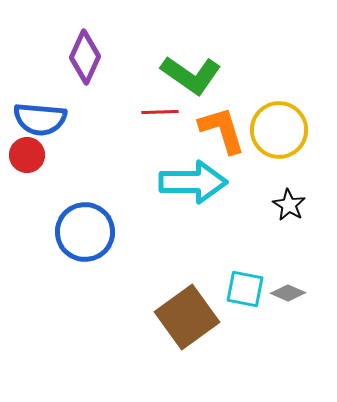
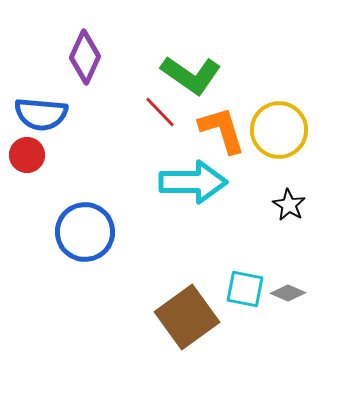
red line: rotated 48 degrees clockwise
blue semicircle: moved 1 px right, 5 px up
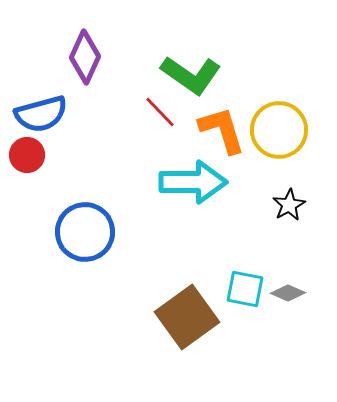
blue semicircle: rotated 20 degrees counterclockwise
black star: rotated 12 degrees clockwise
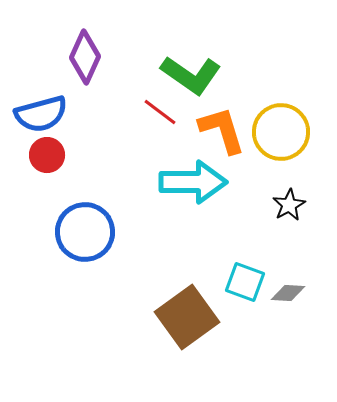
red line: rotated 9 degrees counterclockwise
yellow circle: moved 2 px right, 2 px down
red circle: moved 20 px right
cyan square: moved 7 px up; rotated 9 degrees clockwise
gray diamond: rotated 20 degrees counterclockwise
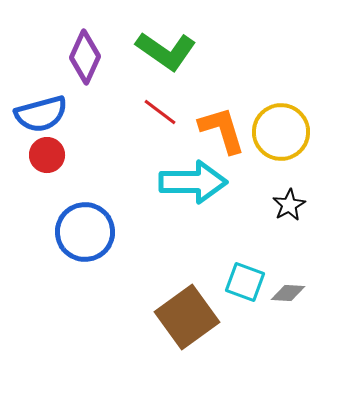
green L-shape: moved 25 px left, 24 px up
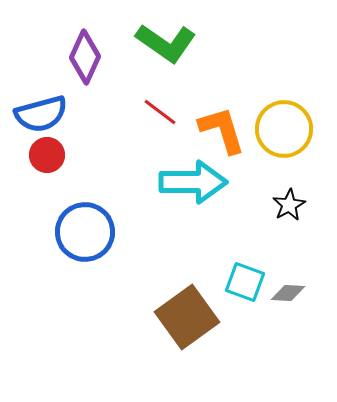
green L-shape: moved 8 px up
yellow circle: moved 3 px right, 3 px up
